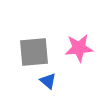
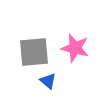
pink star: moved 4 px left; rotated 20 degrees clockwise
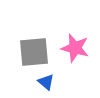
blue triangle: moved 2 px left, 1 px down
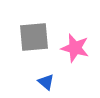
gray square: moved 15 px up
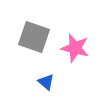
gray square: rotated 24 degrees clockwise
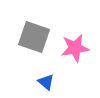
pink star: rotated 24 degrees counterclockwise
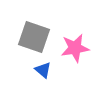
blue triangle: moved 3 px left, 12 px up
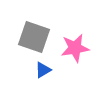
blue triangle: rotated 48 degrees clockwise
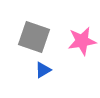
pink star: moved 7 px right, 7 px up
